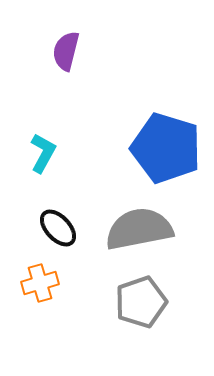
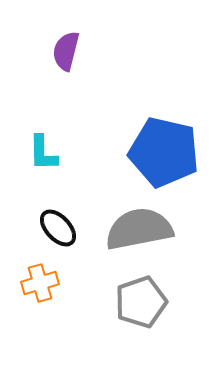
blue pentagon: moved 2 px left, 4 px down; rotated 4 degrees counterclockwise
cyan L-shape: rotated 150 degrees clockwise
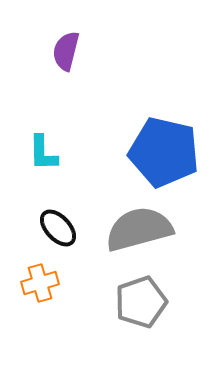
gray semicircle: rotated 4 degrees counterclockwise
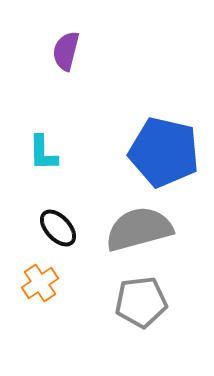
orange cross: rotated 18 degrees counterclockwise
gray pentagon: rotated 12 degrees clockwise
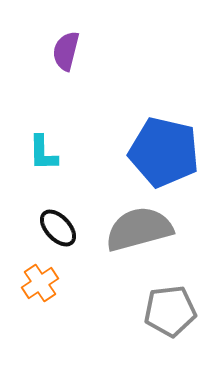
gray pentagon: moved 29 px right, 9 px down
